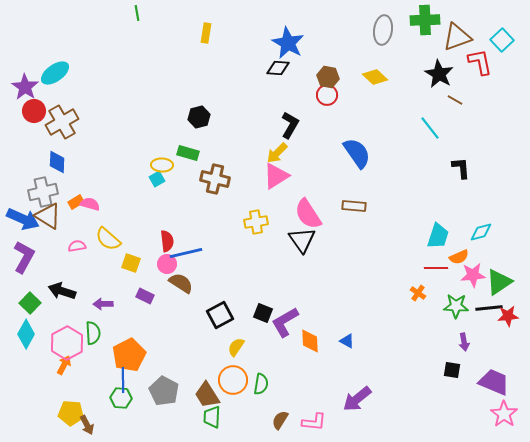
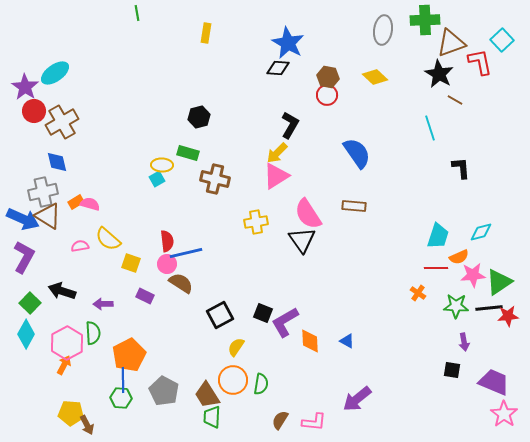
brown triangle at (457, 37): moved 6 px left, 6 px down
cyan line at (430, 128): rotated 20 degrees clockwise
blue diamond at (57, 162): rotated 15 degrees counterclockwise
pink semicircle at (77, 246): moved 3 px right
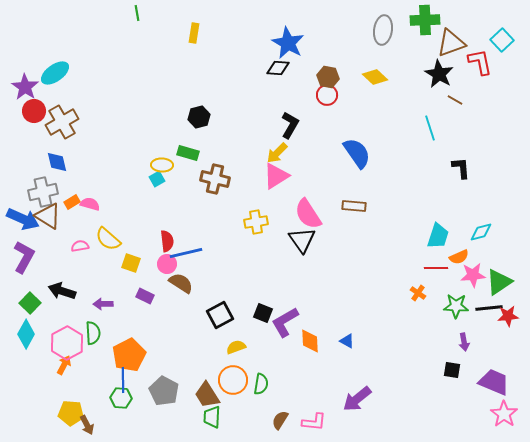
yellow rectangle at (206, 33): moved 12 px left
orange rectangle at (76, 202): moved 4 px left
yellow semicircle at (236, 347): rotated 36 degrees clockwise
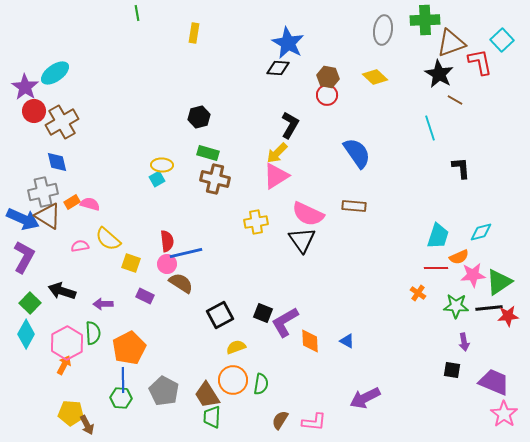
green rectangle at (188, 153): moved 20 px right
pink semicircle at (308, 214): rotated 32 degrees counterclockwise
orange pentagon at (129, 355): moved 7 px up
purple arrow at (357, 399): moved 8 px right, 1 px up; rotated 12 degrees clockwise
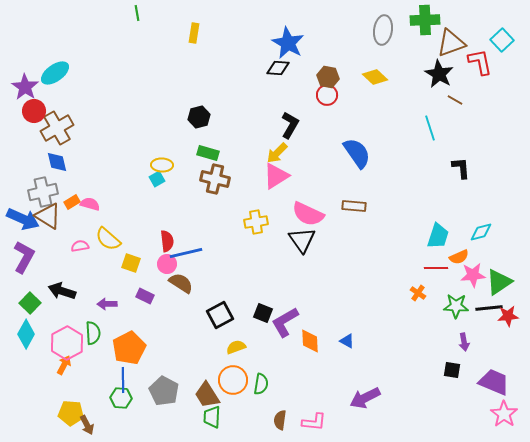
brown cross at (62, 122): moved 5 px left, 6 px down
purple arrow at (103, 304): moved 4 px right
brown semicircle at (280, 420): rotated 24 degrees counterclockwise
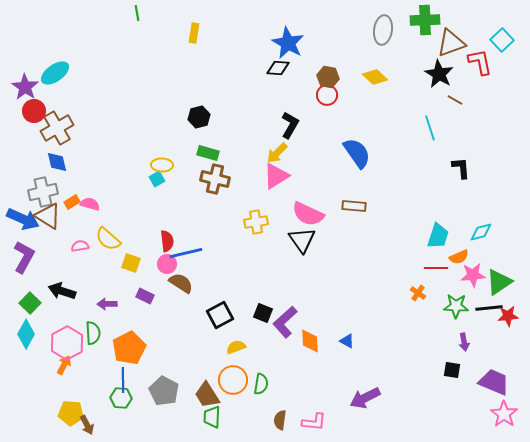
purple L-shape at (285, 322): rotated 12 degrees counterclockwise
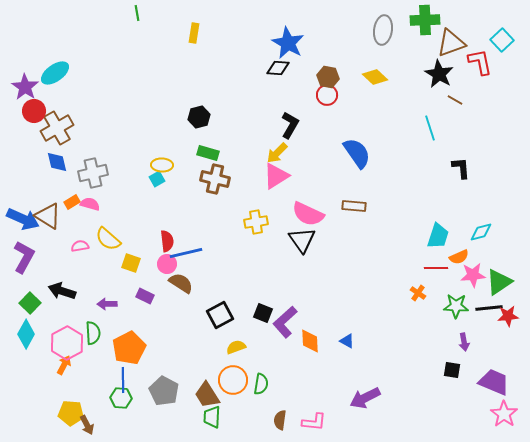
gray cross at (43, 192): moved 50 px right, 19 px up
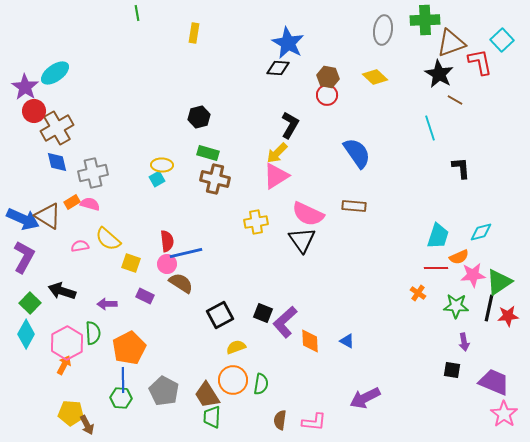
black line at (489, 308): rotated 72 degrees counterclockwise
